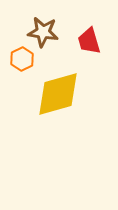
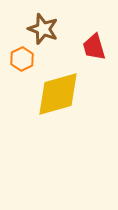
brown star: moved 3 px up; rotated 12 degrees clockwise
red trapezoid: moved 5 px right, 6 px down
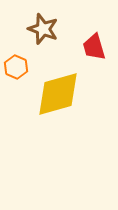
orange hexagon: moved 6 px left, 8 px down; rotated 10 degrees counterclockwise
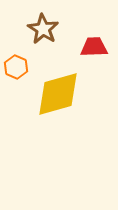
brown star: rotated 12 degrees clockwise
red trapezoid: rotated 104 degrees clockwise
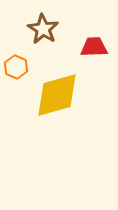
yellow diamond: moved 1 px left, 1 px down
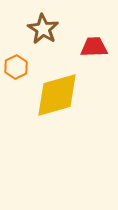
orange hexagon: rotated 10 degrees clockwise
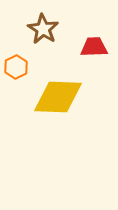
yellow diamond: moved 1 px right, 2 px down; rotated 18 degrees clockwise
